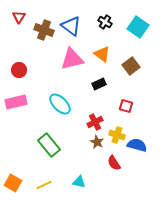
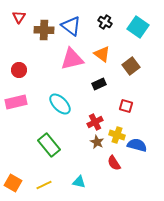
brown cross: rotated 18 degrees counterclockwise
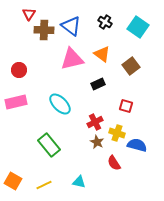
red triangle: moved 10 px right, 3 px up
black rectangle: moved 1 px left
yellow cross: moved 2 px up
orange square: moved 2 px up
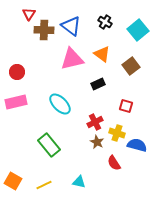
cyan square: moved 3 px down; rotated 15 degrees clockwise
red circle: moved 2 px left, 2 px down
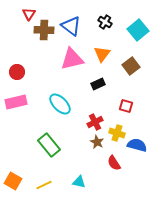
orange triangle: rotated 30 degrees clockwise
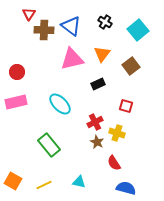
blue semicircle: moved 11 px left, 43 px down
